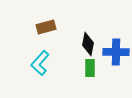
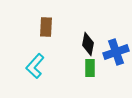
brown rectangle: rotated 72 degrees counterclockwise
blue cross: rotated 20 degrees counterclockwise
cyan L-shape: moved 5 px left, 3 px down
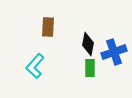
brown rectangle: moved 2 px right
blue cross: moved 2 px left
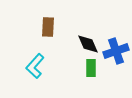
black diamond: rotated 35 degrees counterclockwise
blue cross: moved 2 px right, 1 px up
green rectangle: moved 1 px right
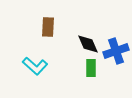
cyan L-shape: rotated 90 degrees counterclockwise
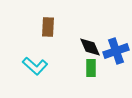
black diamond: moved 2 px right, 3 px down
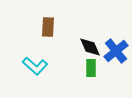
blue cross: rotated 20 degrees counterclockwise
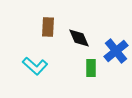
black diamond: moved 11 px left, 9 px up
